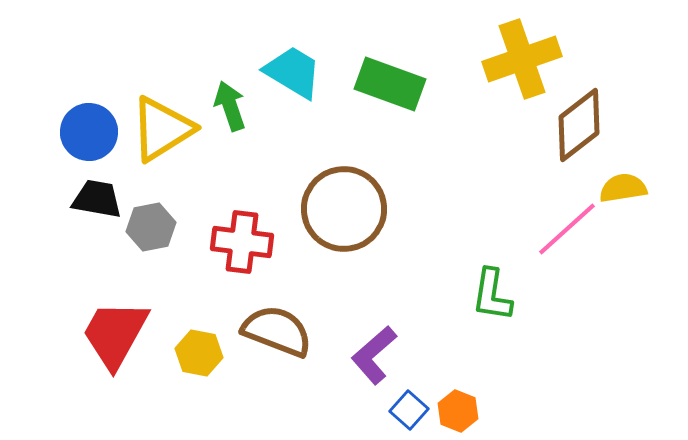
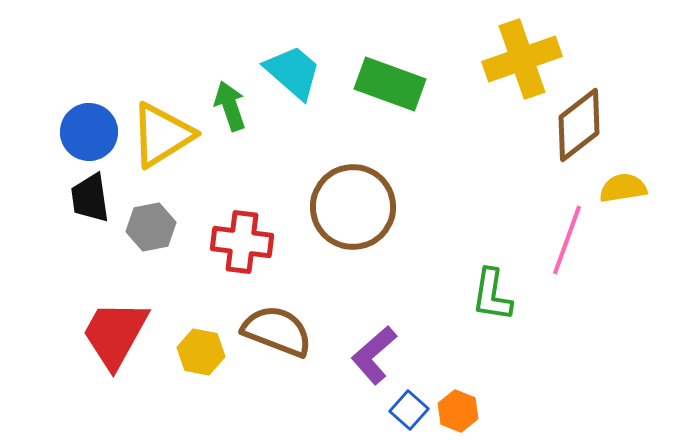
cyan trapezoid: rotated 10 degrees clockwise
yellow triangle: moved 6 px down
black trapezoid: moved 7 px left, 1 px up; rotated 108 degrees counterclockwise
brown circle: moved 9 px right, 2 px up
pink line: moved 11 px down; rotated 28 degrees counterclockwise
yellow hexagon: moved 2 px right, 1 px up
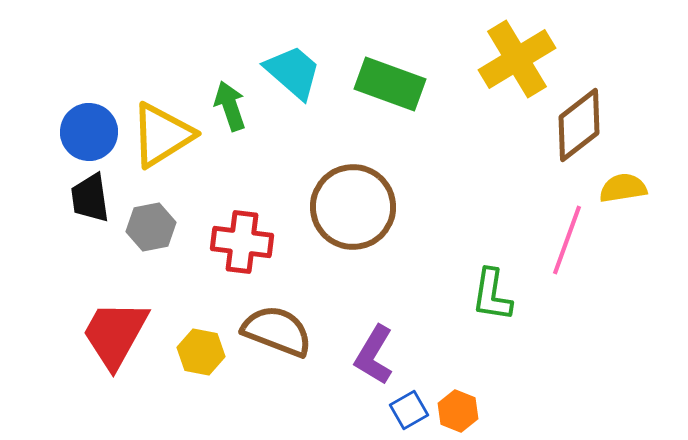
yellow cross: moved 5 px left; rotated 12 degrees counterclockwise
purple L-shape: rotated 18 degrees counterclockwise
blue square: rotated 18 degrees clockwise
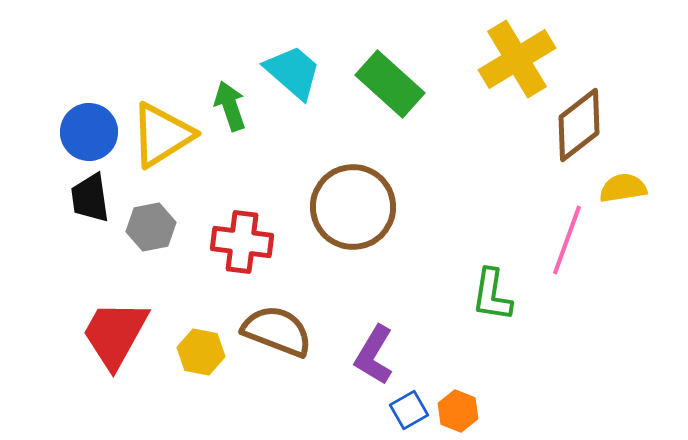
green rectangle: rotated 22 degrees clockwise
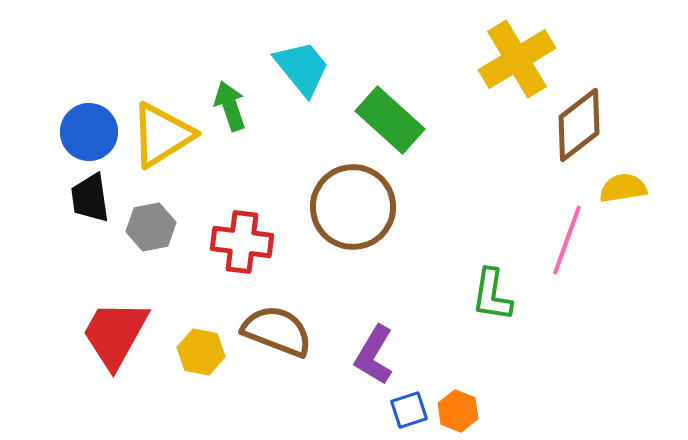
cyan trapezoid: moved 9 px right, 4 px up; rotated 10 degrees clockwise
green rectangle: moved 36 px down
blue square: rotated 12 degrees clockwise
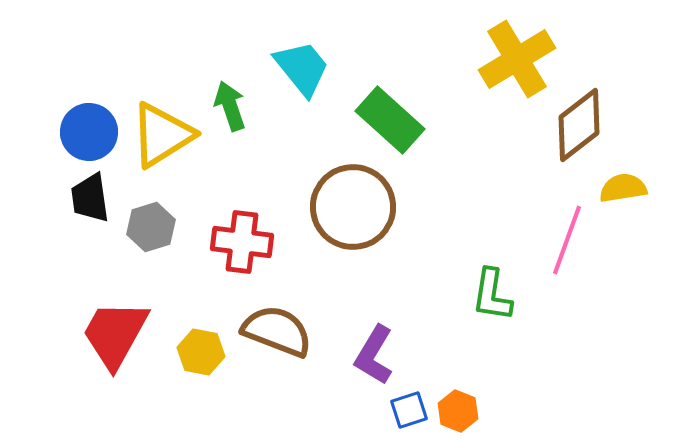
gray hexagon: rotated 6 degrees counterclockwise
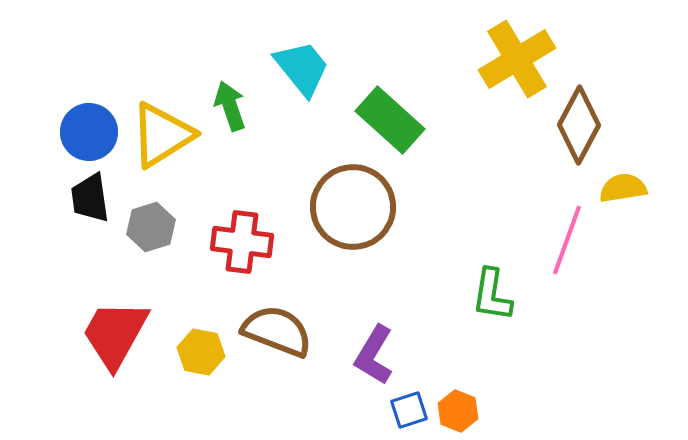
brown diamond: rotated 24 degrees counterclockwise
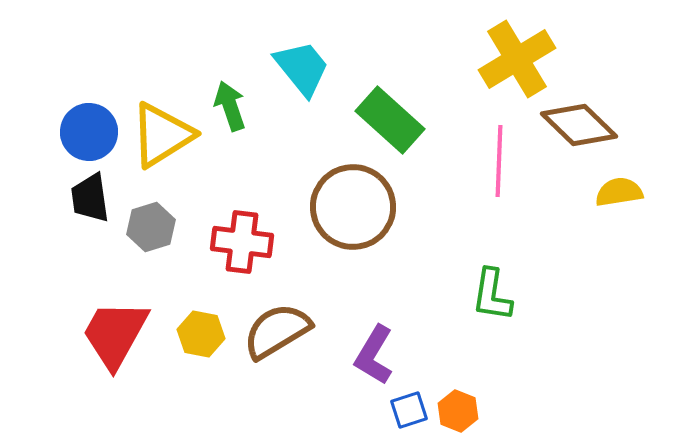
brown diamond: rotated 74 degrees counterclockwise
yellow semicircle: moved 4 px left, 4 px down
pink line: moved 68 px left, 79 px up; rotated 18 degrees counterclockwise
brown semicircle: rotated 52 degrees counterclockwise
yellow hexagon: moved 18 px up
